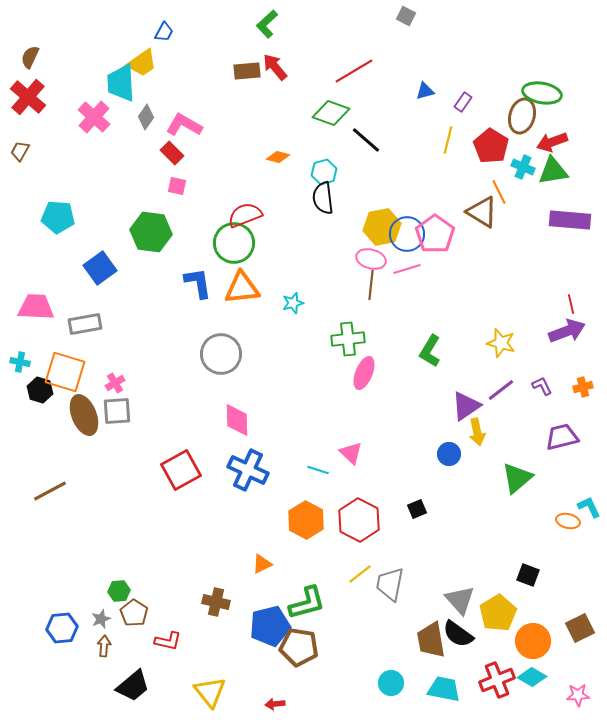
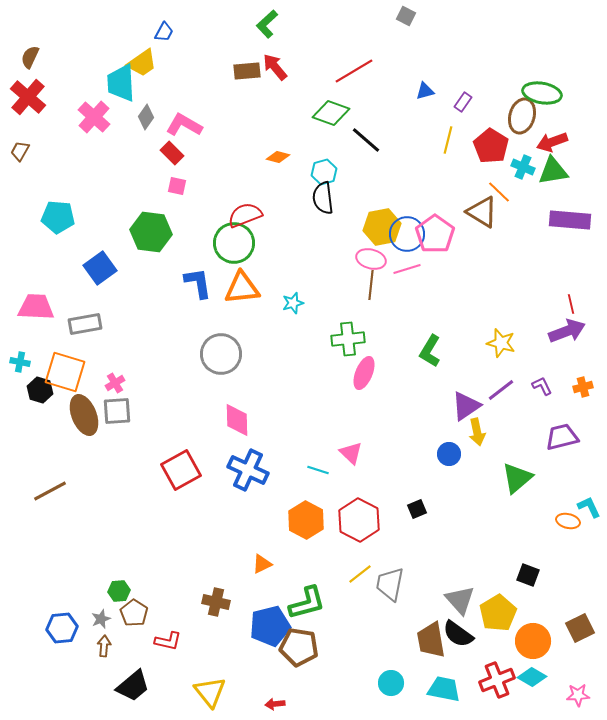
orange line at (499, 192): rotated 20 degrees counterclockwise
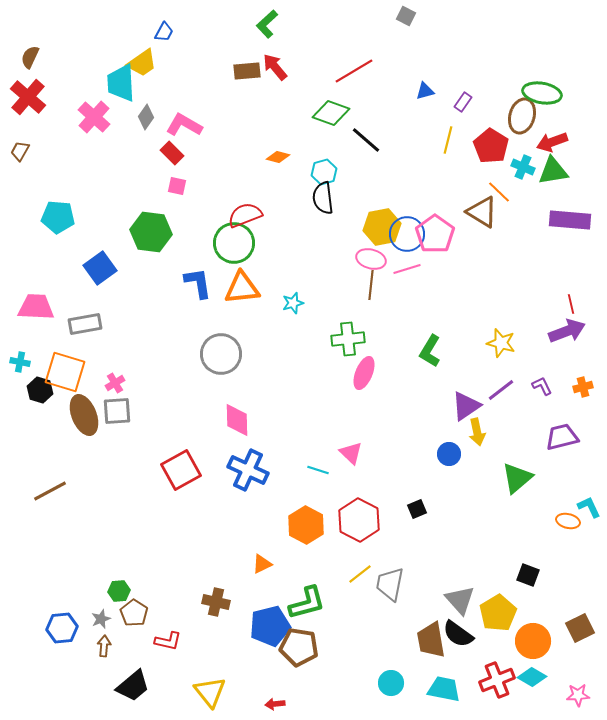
orange hexagon at (306, 520): moved 5 px down
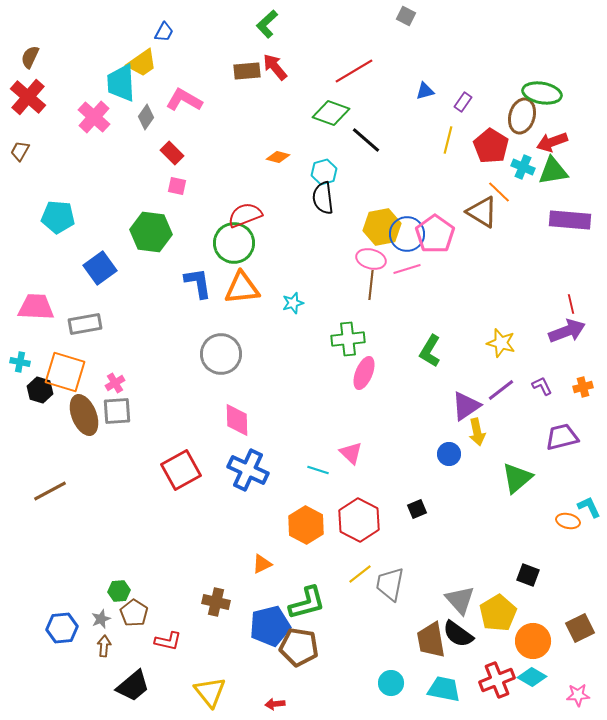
pink L-shape at (184, 125): moved 25 px up
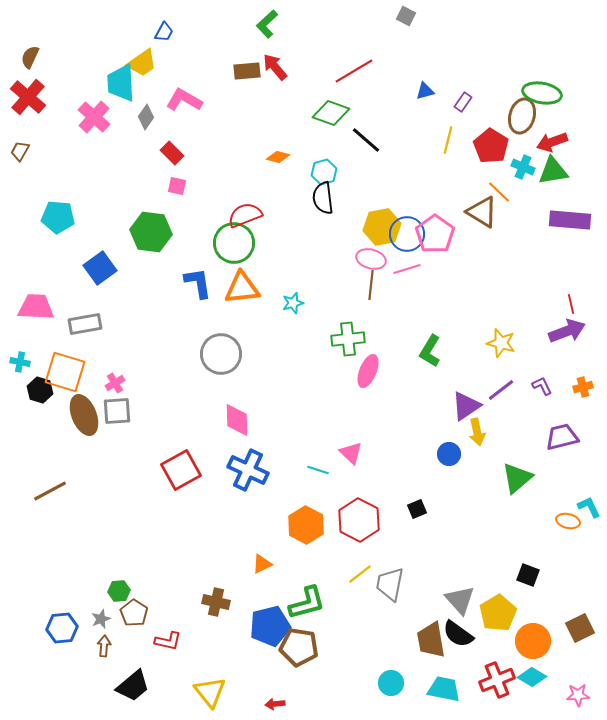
pink ellipse at (364, 373): moved 4 px right, 2 px up
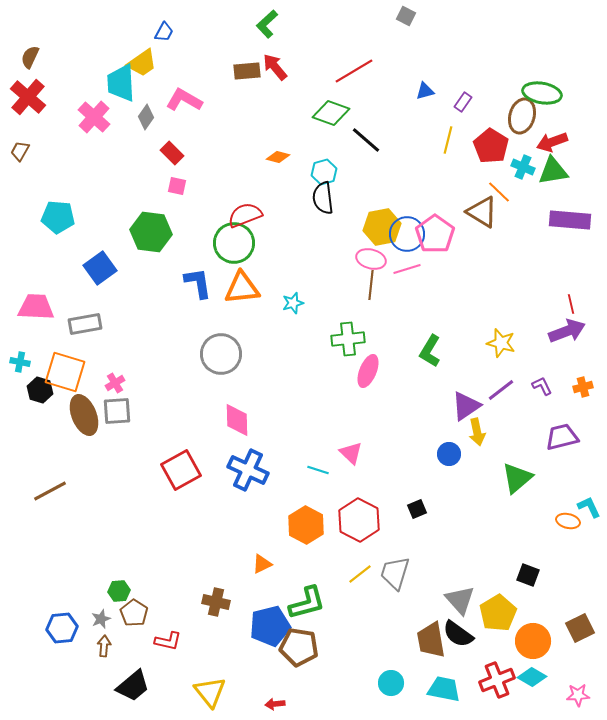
gray trapezoid at (390, 584): moved 5 px right, 11 px up; rotated 6 degrees clockwise
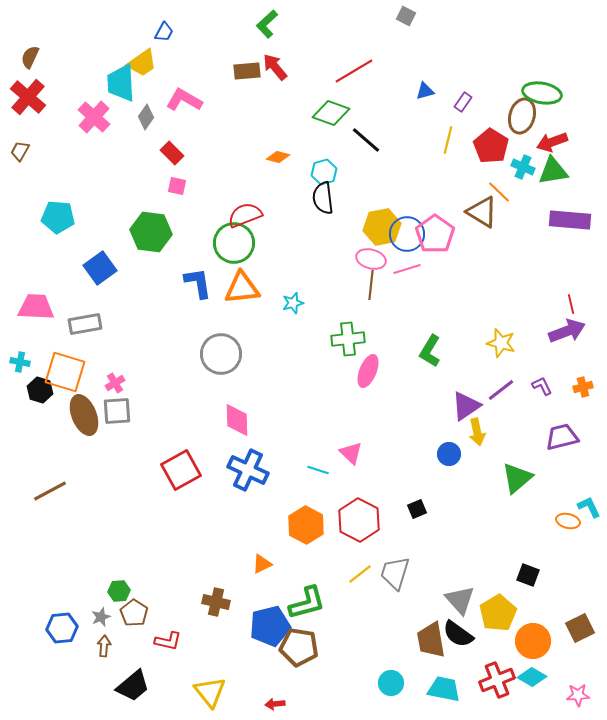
gray star at (101, 619): moved 2 px up
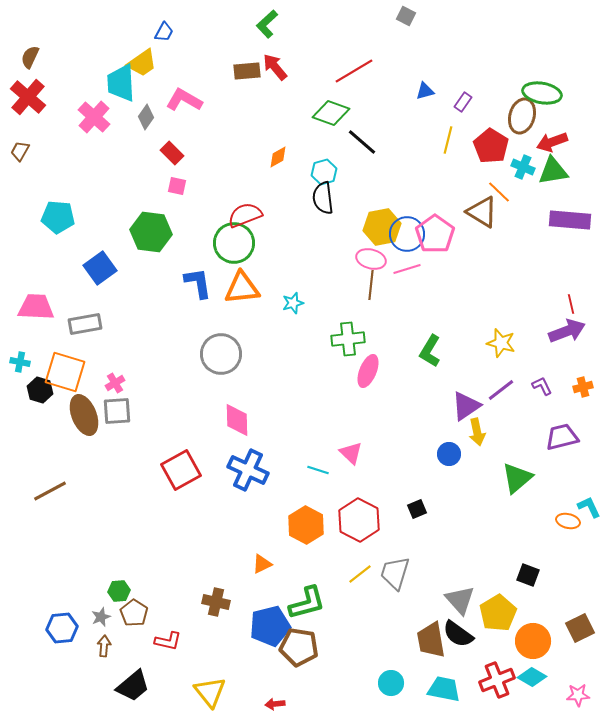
black line at (366, 140): moved 4 px left, 2 px down
orange diamond at (278, 157): rotated 45 degrees counterclockwise
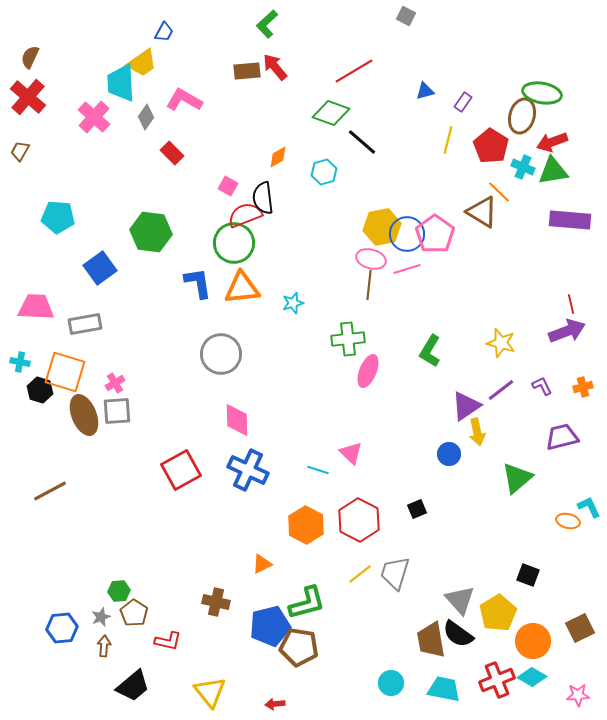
pink square at (177, 186): moved 51 px right; rotated 18 degrees clockwise
black semicircle at (323, 198): moved 60 px left
brown line at (371, 285): moved 2 px left
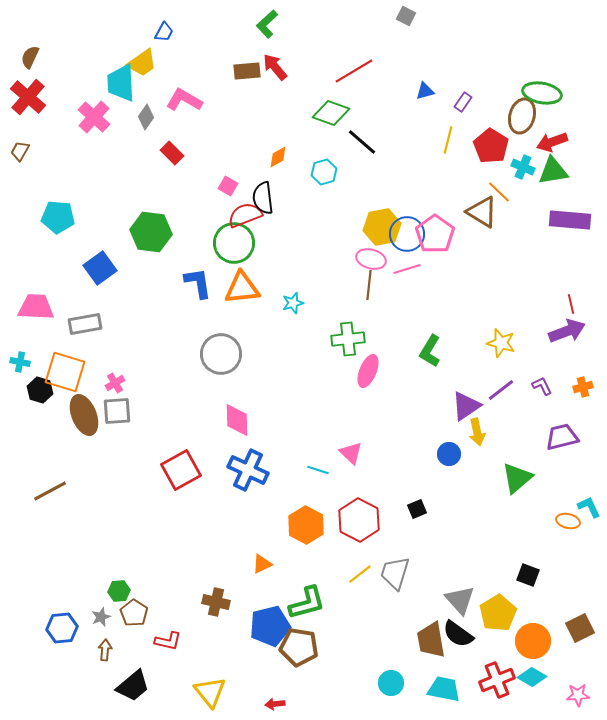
brown arrow at (104, 646): moved 1 px right, 4 px down
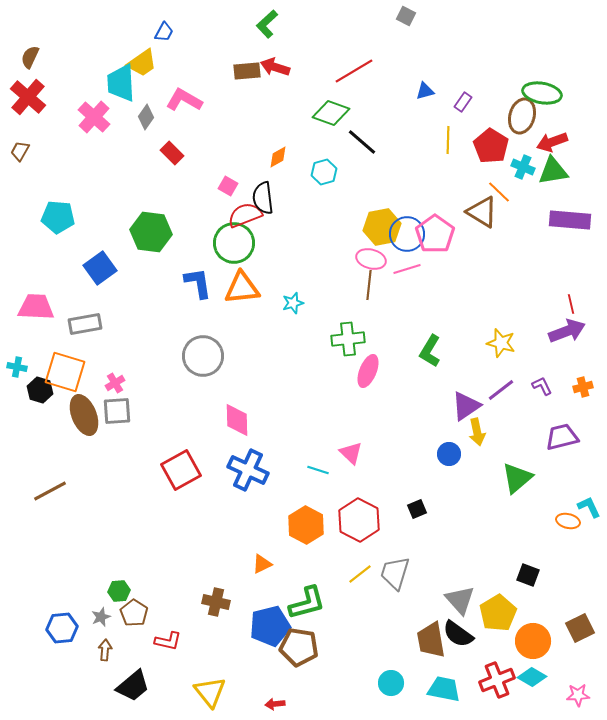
red arrow at (275, 67): rotated 32 degrees counterclockwise
yellow line at (448, 140): rotated 12 degrees counterclockwise
gray circle at (221, 354): moved 18 px left, 2 px down
cyan cross at (20, 362): moved 3 px left, 5 px down
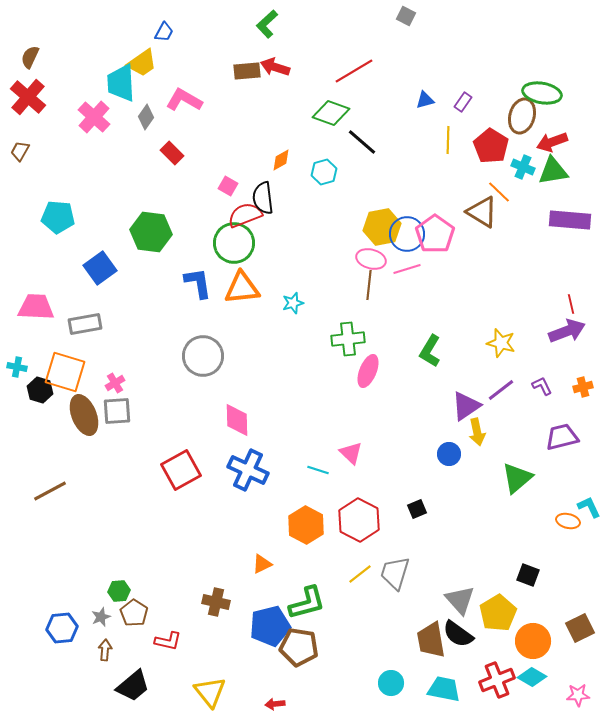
blue triangle at (425, 91): moved 9 px down
orange diamond at (278, 157): moved 3 px right, 3 px down
